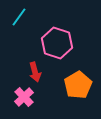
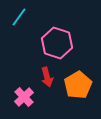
red arrow: moved 12 px right, 5 px down
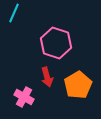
cyan line: moved 5 px left, 4 px up; rotated 12 degrees counterclockwise
pink hexagon: moved 1 px left
pink cross: rotated 18 degrees counterclockwise
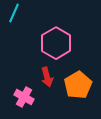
pink hexagon: rotated 12 degrees clockwise
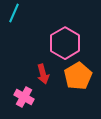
pink hexagon: moved 9 px right
red arrow: moved 4 px left, 3 px up
orange pentagon: moved 9 px up
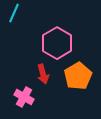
pink hexagon: moved 8 px left
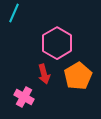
red arrow: moved 1 px right
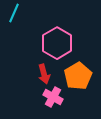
pink cross: moved 29 px right
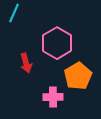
red arrow: moved 18 px left, 11 px up
pink cross: rotated 30 degrees counterclockwise
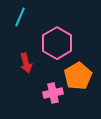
cyan line: moved 6 px right, 4 px down
pink cross: moved 4 px up; rotated 12 degrees counterclockwise
